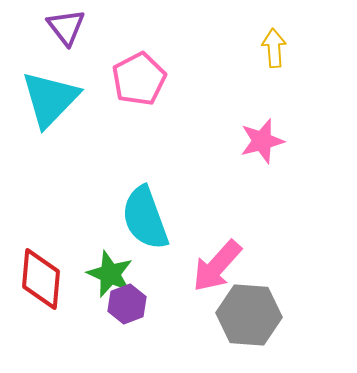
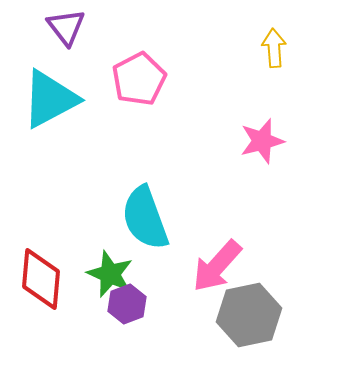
cyan triangle: rotated 18 degrees clockwise
gray hexagon: rotated 16 degrees counterclockwise
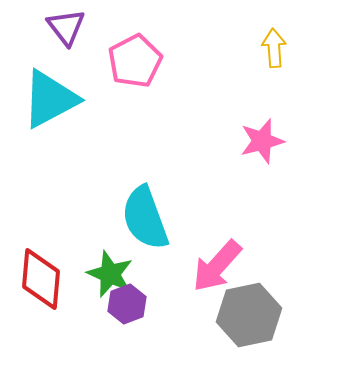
pink pentagon: moved 4 px left, 18 px up
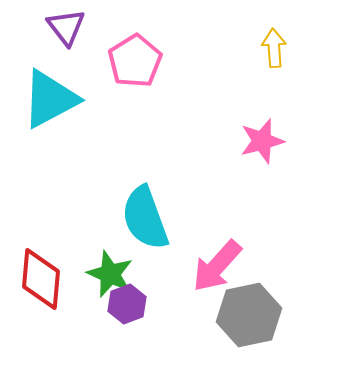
pink pentagon: rotated 4 degrees counterclockwise
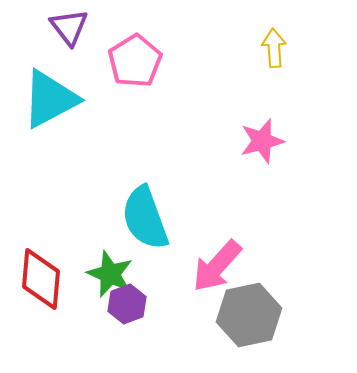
purple triangle: moved 3 px right
